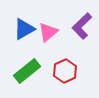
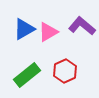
purple L-shape: rotated 84 degrees clockwise
pink triangle: rotated 10 degrees clockwise
green rectangle: moved 4 px down
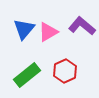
blue triangle: rotated 20 degrees counterclockwise
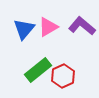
pink triangle: moved 5 px up
red hexagon: moved 2 px left, 5 px down
green rectangle: moved 11 px right, 5 px up
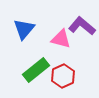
pink triangle: moved 13 px right, 12 px down; rotated 45 degrees clockwise
green rectangle: moved 2 px left
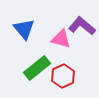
blue triangle: rotated 20 degrees counterclockwise
green rectangle: moved 1 px right, 2 px up
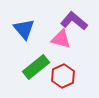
purple L-shape: moved 8 px left, 5 px up
green rectangle: moved 1 px left, 1 px up
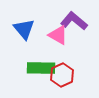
pink triangle: moved 3 px left, 4 px up; rotated 15 degrees clockwise
green rectangle: moved 5 px right, 1 px down; rotated 40 degrees clockwise
red hexagon: moved 1 px left, 1 px up
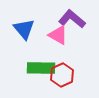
purple L-shape: moved 2 px left, 2 px up
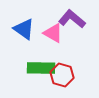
blue triangle: rotated 15 degrees counterclockwise
pink triangle: moved 5 px left, 2 px up
red hexagon: rotated 20 degrees counterclockwise
